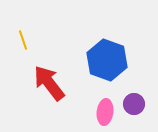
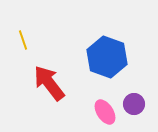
blue hexagon: moved 3 px up
pink ellipse: rotated 40 degrees counterclockwise
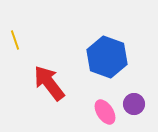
yellow line: moved 8 px left
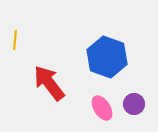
yellow line: rotated 24 degrees clockwise
pink ellipse: moved 3 px left, 4 px up
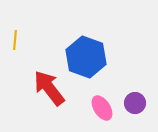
blue hexagon: moved 21 px left
red arrow: moved 5 px down
purple circle: moved 1 px right, 1 px up
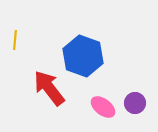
blue hexagon: moved 3 px left, 1 px up
pink ellipse: moved 1 px right, 1 px up; rotated 20 degrees counterclockwise
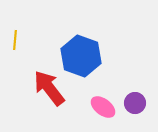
blue hexagon: moved 2 px left
